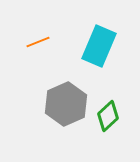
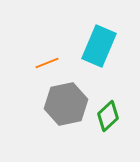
orange line: moved 9 px right, 21 px down
gray hexagon: rotated 12 degrees clockwise
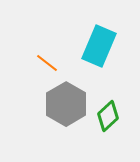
orange line: rotated 60 degrees clockwise
gray hexagon: rotated 18 degrees counterclockwise
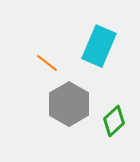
gray hexagon: moved 3 px right
green diamond: moved 6 px right, 5 px down
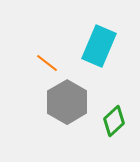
gray hexagon: moved 2 px left, 2 px up
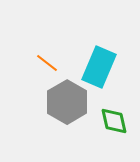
cyan rectangle: moved 21 px down
green diamond: rotated 60 degrees counterclockwise
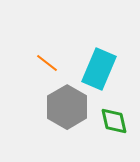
cyan rectangle: moved 2 px down
gray hexagon: moved 5 px down
